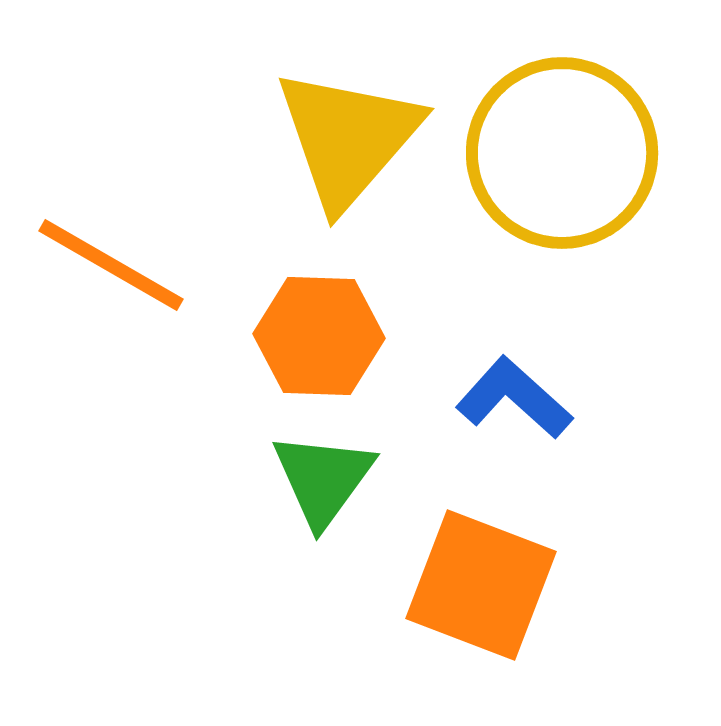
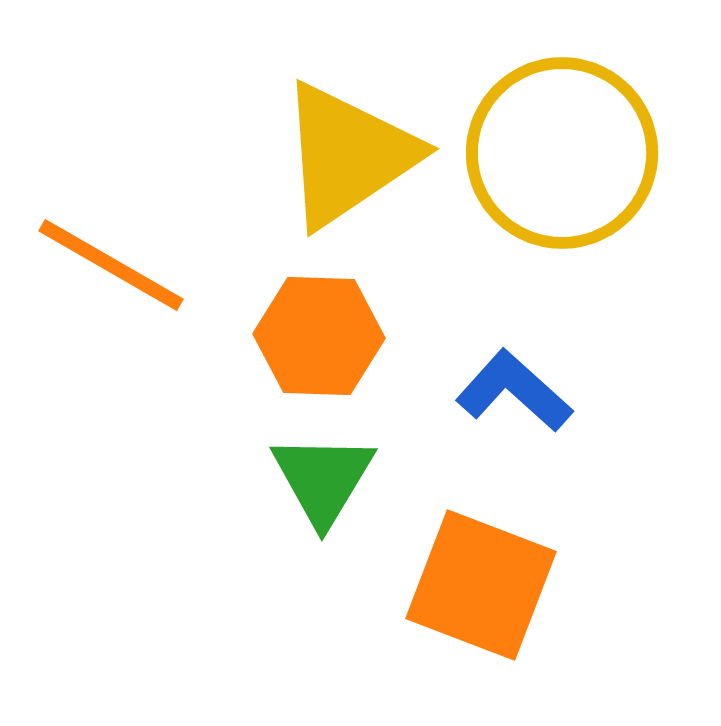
yellow triangle: moved 17 px down; rotated 15 degrees clockwise
blue L-shape: moved 7 px up
green triangle: rotated 5 degrees counterclockwise
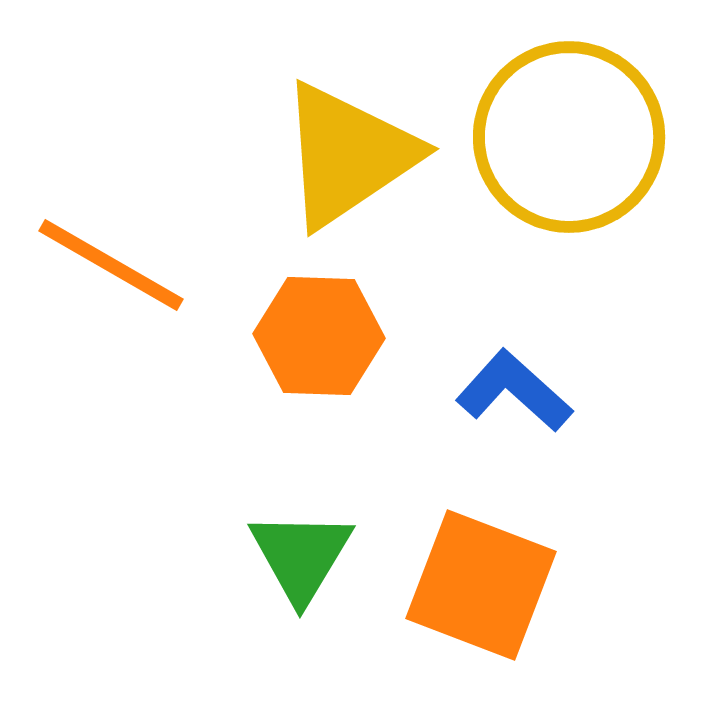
yellow circle: moved 7 px right, 16 px up
green triangle: moved 22 px left, 77 px down
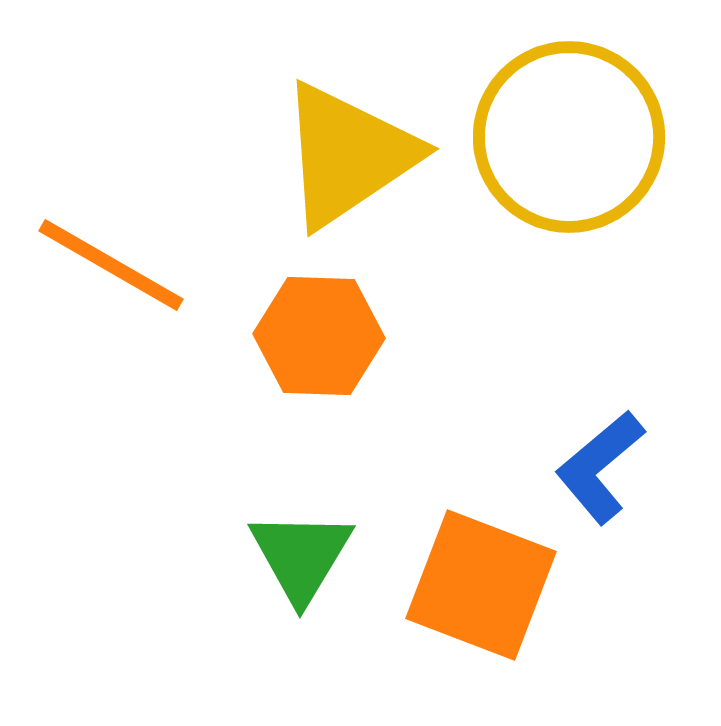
blue L-shape: moved 86 px right, 76 px down; rotated 82 degrees counterclockwise
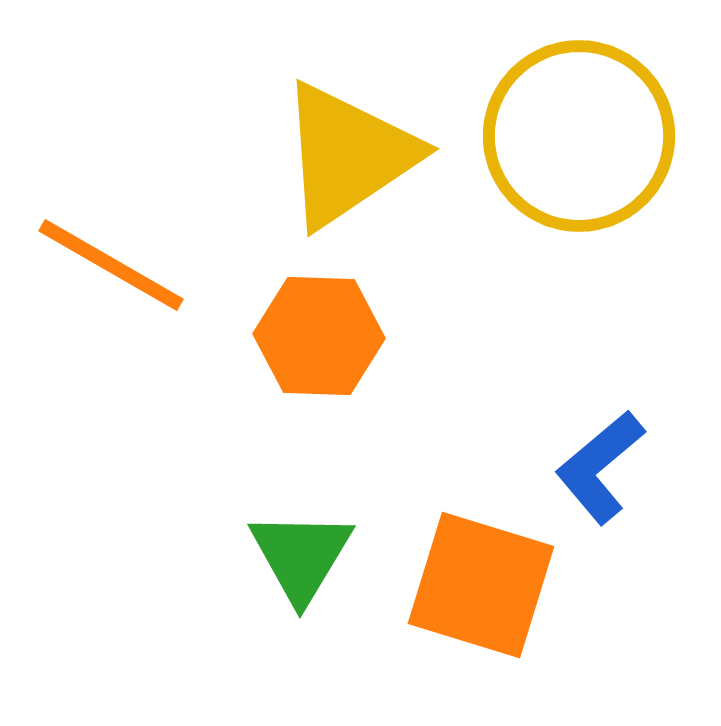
yellow circle: moved 10 px right, 1 px up
orange square: rotated 4 degrees counterclockwise
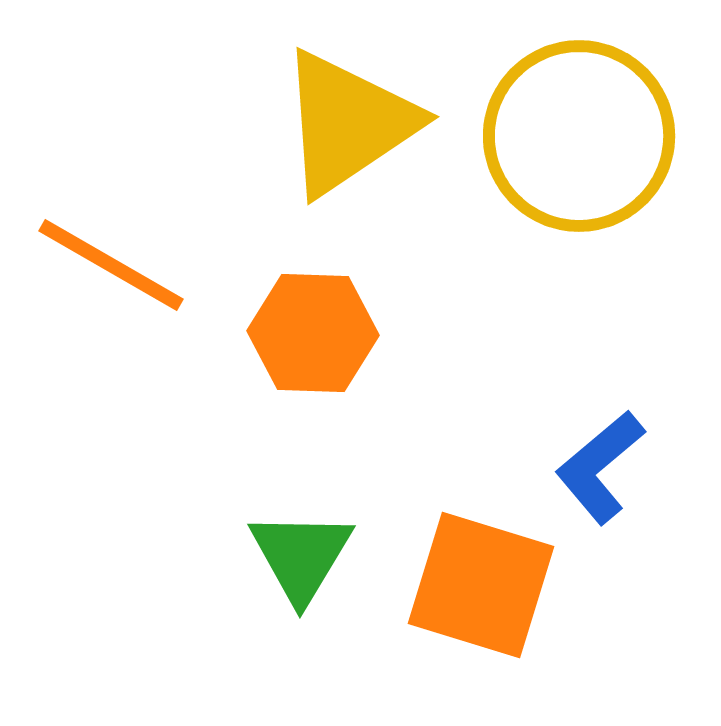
yellow triangle: moved 32 px up
orange hexagon: moved 6 px left, 3 px up
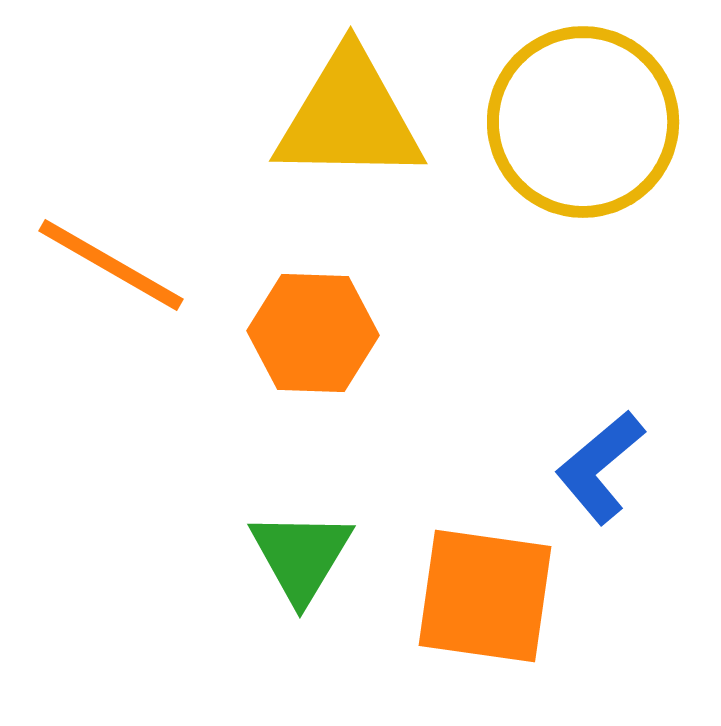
yellow triangle: moved 1 px right, 6 px up; rotated 35 degrees clockwise
yellow circle: moved 4 px right, 14 px up
orange square: moved 4 px right, 11 px down; rotated 9 degrees counterclockwise
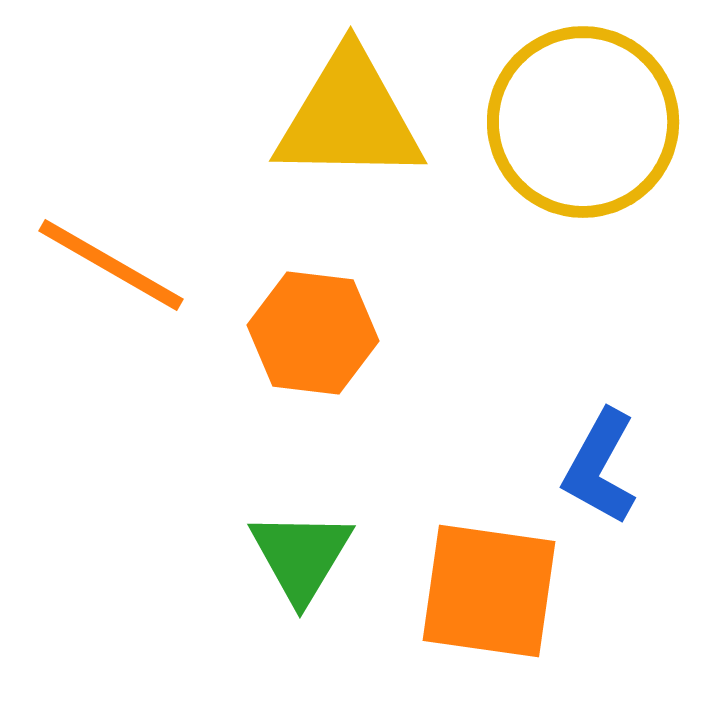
orange hexagon: rotated 5 degrees clockwise
blue L-shape: rotated 21 degrees counterclockwise
orange square: moved 4 px right, 5 px up
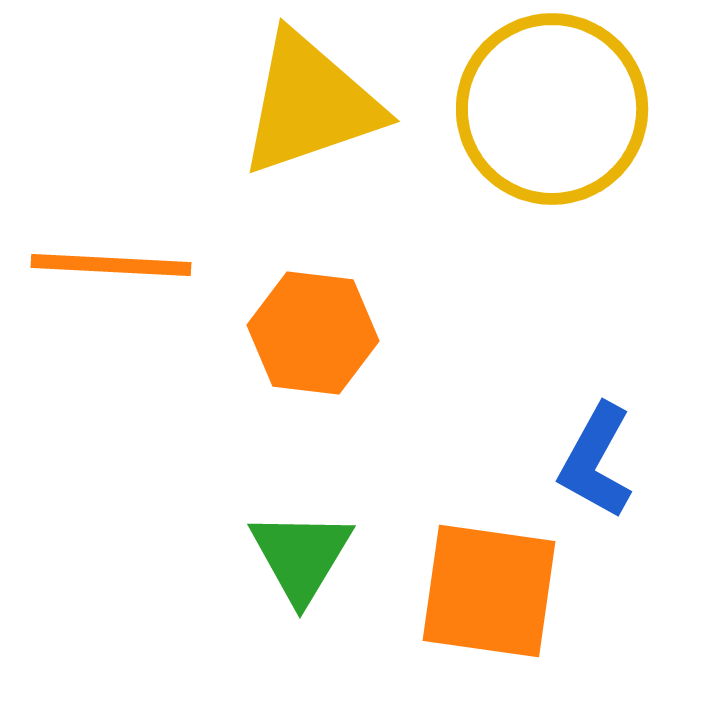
yellow triangle: moved 39 px left, 13 px up; rotated 20 degrees counterclockwise
yellow circle: moved 31 px left, 13 px up
orange line: rotated 27 degrees counterclockwise
blue L-shape: moved 4 px left, 6 px up
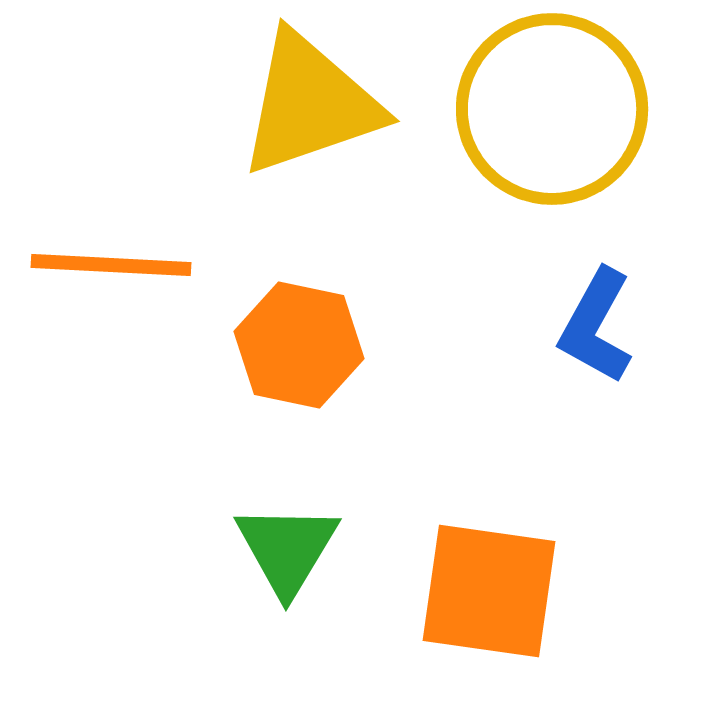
orange hexagon: moved 14 px left, 12 px down; rotated 5 degrees clockwise
blue L-shape: moved 135 px up
green triangle: moved 14 px left, 7 px up
